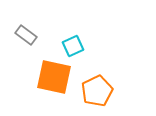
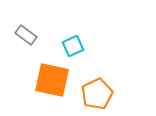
orange square: moved 2 px left, 3 px down
orange pentagon: moved 3 px down
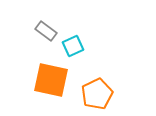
gray rectangle: moved 20 px right, 4 px up
orange square: moved 1 px left
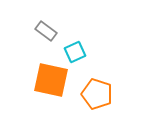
cyan square: moved 2 px right, 6 px down
orange pentagon: rotated 28 degrees counterclockwise
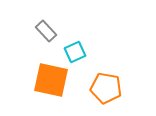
gray rectangle: rotated 10 degrees clockwise
orange pentagon: moved 9 px right, 6 px up; rotated 8 degrees counterclockwise
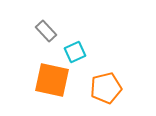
orange square: moved 1 px right
orange pentagon: rotated 24 degrees counterclockwise
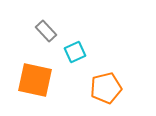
orange square: moved 17 px left
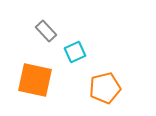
orange pentagon: moved 1 px left
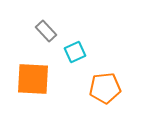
orange square: moved 2 px left, 1 px up; rotated 9 degrees counterclockwise
orange pentagon: rotated 8 degrees clockwise
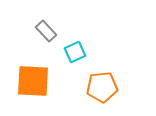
orange square: moved 2 px down
orange pentagon: moved 3 px left, 1 px up
